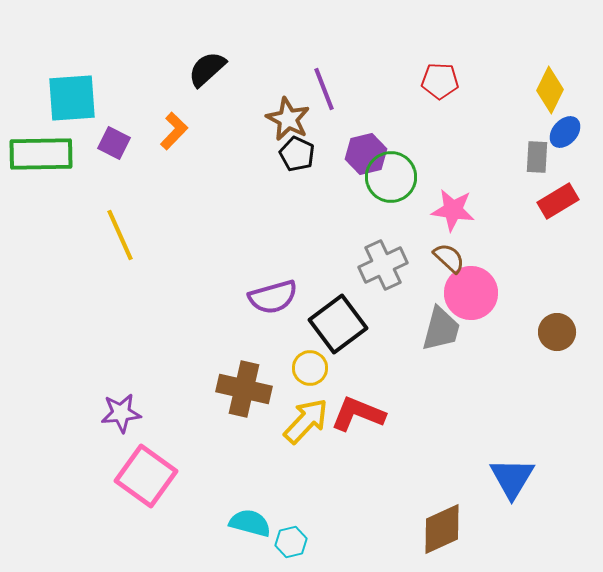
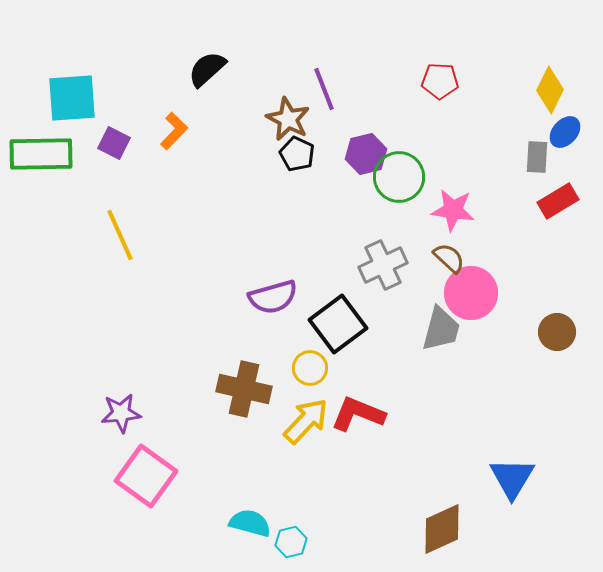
green circle: moved 8 px right
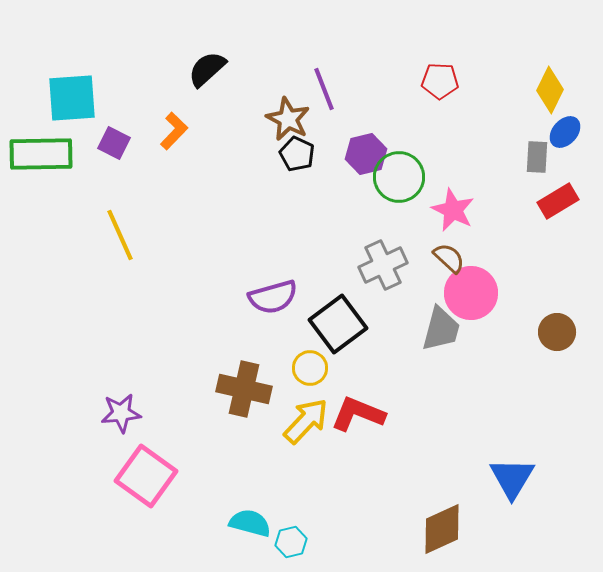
pink star: rotated 18 degrees clockwise
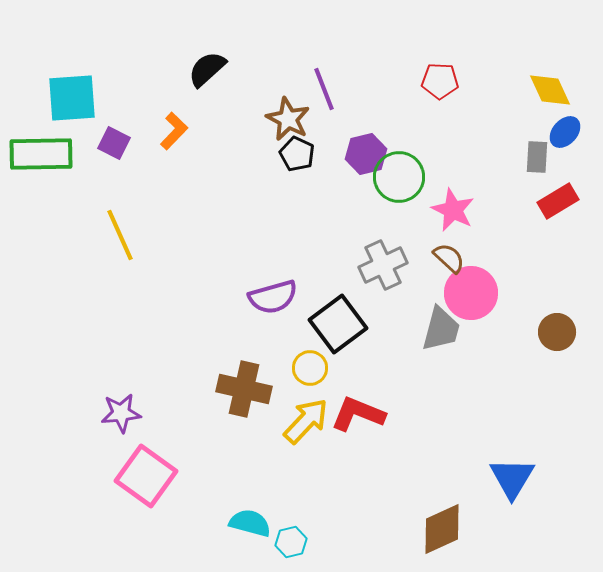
yellow diamond: rotated 51 degrees counterclockwise
